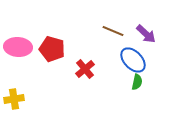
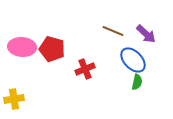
pink ellipse: moved 4 px right
red cross: rotated 18 degrees clockwise
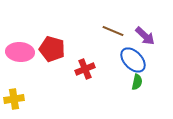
purple arrow: moved 1 px left, 2 px down
pink ellipse: moved 2 px left, 5 px down
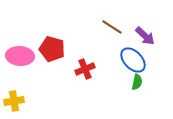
brown line: moved 1 px left, 4 px up; rotated 10 degrees clockwise
pink ellipse: moved 4 px down
yellow cross: moved 2 px down
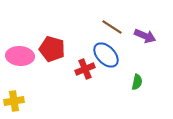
purple arrow: rotated 20 degrees counterclockwise
blue ellipse: moved 27 px left, 5 px up
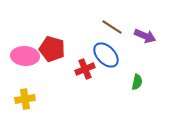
pink ellipse: moved 5 px right
yellow cross: moved 11 px right, 2 px up
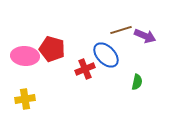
brown line: moved 9 px right, 3 px down; rotated 50 degrees counterclockwise
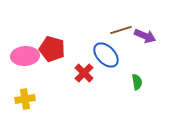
pink ellipse: rotated 8 degrees counterclockwise
red cross: moved 1 px left, 4 px down; rotated 24 degrees counterclockwise
green semicircle: rotated 21 degrees counterclockwise
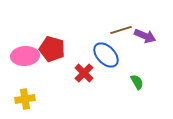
green semicircle: rotated 21 degrees counterclockwise
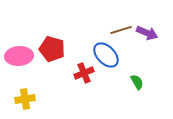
purple arrow: moved 2 px right, 3 px up
pink ellipse: moved 6 px left
red cross: rotated 24 degrees clockwise
